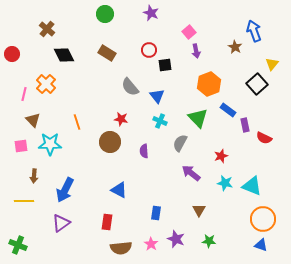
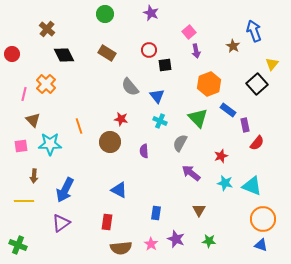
brown star at (235, 47): moved 2 px left, 1 px up
orange line at (77, 122): moved 2 px right, 4 px down
red semicircle at (264, 138): moved 7 px left, 5 px down; rotated 77 degrees counterclockwise
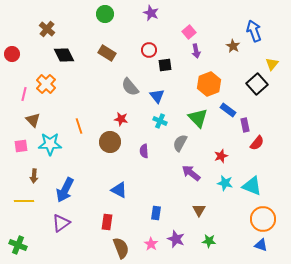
brown semicircle at (121, 248): rotated 105 degrees counterclockwise
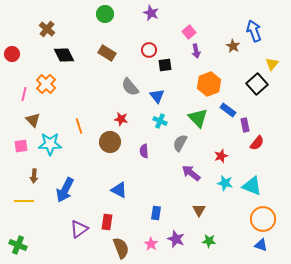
purple triangle at (61, 223): moved 18 px right, 6 px down
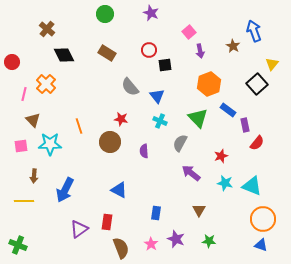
purple arrow at (196, 51): moved 4 px right
red circle at (12, 54): moved 8 px down
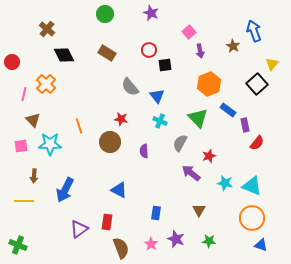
red star at (221, 156): moved 12 px left
orange circle at (263, 219): moved 11 px left, 1 px up
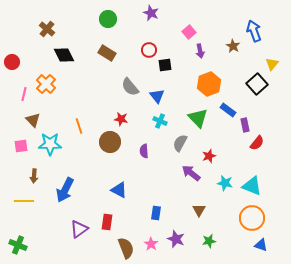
green circle at (105, 14): moved 3 px right, 5 px down
green star at (209, 241): rotated 16 degrees counterclockwise
brown semicircle at (121, 248): moved 5 px right
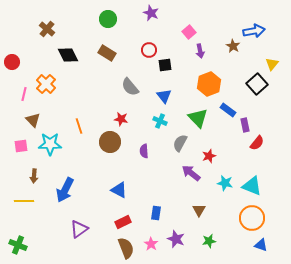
blue arrow at (254, 31): rotated 100 degrees clockwise
black diamond at (64, 55): moved 4 px right
blue triangle at (157, 96): moved 7 px right
red rectangle at (107, 222): moved 16 px right; rotated 56 degrees clockwise
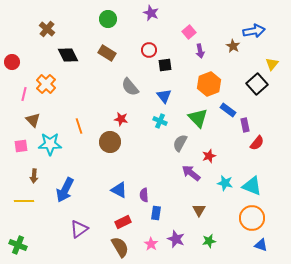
purple semicircle at (144, 151): moved 44 px down
brown semicircle at (126, 248): moved 6 px left, 1 px up; rotated 10 degrees counterclockwise
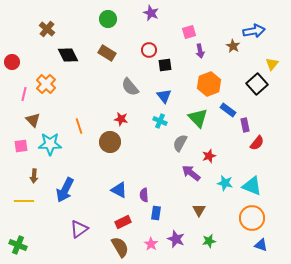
pink square at (189, 32): rotated 24 degrees clockwise
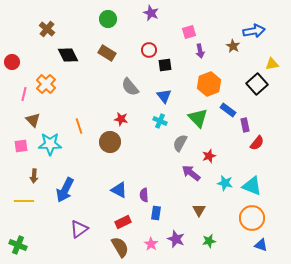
yellow triangle at (272, 64): rotated 40 degrees clockwise
